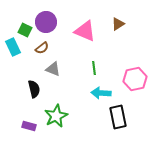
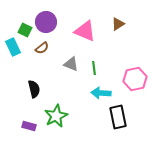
gray triangle: moved 18 px right, 5 px up
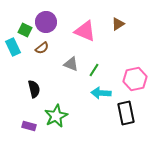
green line: moved 2 px down; rotated 40 degrees clockwise
black rectangle: moved 8 px right, 4 px up
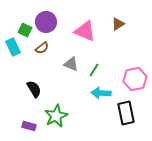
black semicircle: rotated 18 degrees counterclockwise
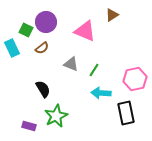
brown triangle: moved 6 px left, 9 px up
green square: moved 1 px right
cyan rectangle: moved 1 px left, 1 px down
black semicircle: moved 9 px right
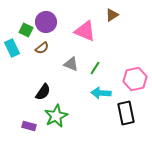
green line: moved 1 px right, 2 px up
black semicircle: moved 3 px down; rotated 66 degrees clockwise
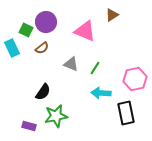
green star: rotated 15 degrees clockwise
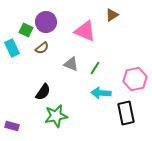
purple rectangle: moved 17 px left
